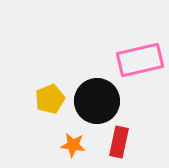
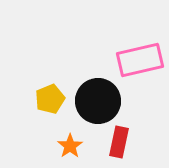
black circle: moved 1 px right
orange star: moved 3 px left, 1 px down; rotated 30 degrees clockwise
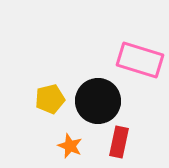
pink rectangle: rotated 30 degrees clockwise
yellow pentagon: rotated 8 degrees clockwise
orange star: rotated 15 degrees counterclockwise
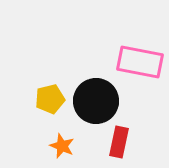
pink rectangle: moved 2 px down; rotated 6 degrees counterclockwise
black circle: moved 2 px left
orange star: moved 8 px left
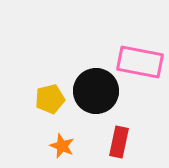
black circle: moved 10 px up
